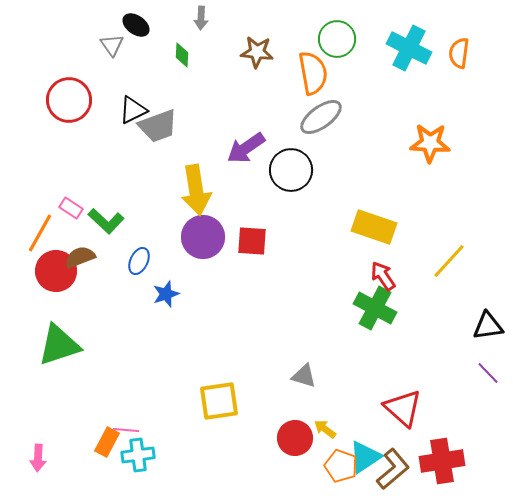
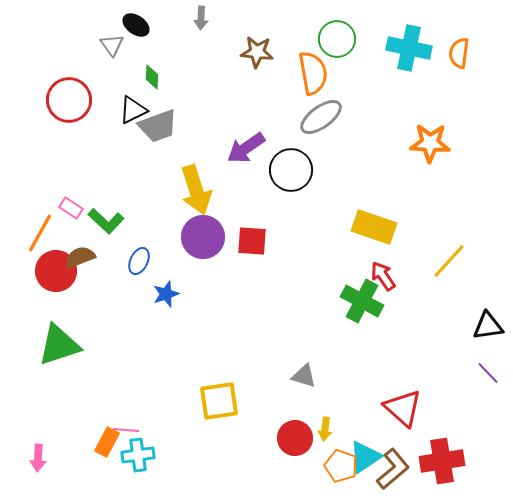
cyan cross at (409, 48): rotated 15 degrees counterclockwise
green diamond at (182, 55): moved 30 px left, 22 px down
yellow arrow at (196, 190): rotated 9 degrees counterclockwise
green cross at (375, 308): moved 13 px left, 7 px up
yellow arrow at (325, 429): rotated 120 degrees counterclockwise
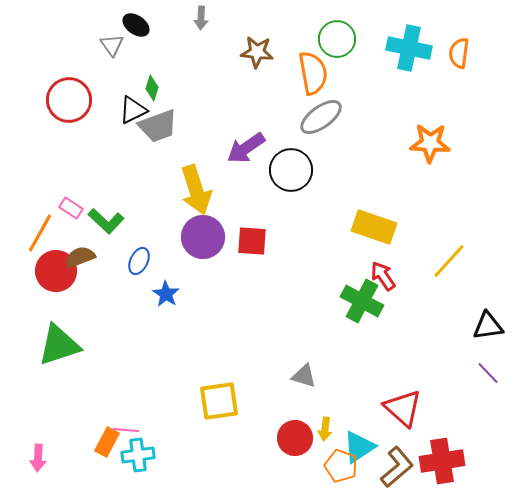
green diamond at (152, 77): moved 11 px down; rotated 15 degrees clockwise
blue star at (166, 294): rotated 20 degrees counterclockwise
cyan triangle at (365, 457): moved 6 px left, 10 px up
brown L-shape at (393, 469): moved 4 px right, 2 px up
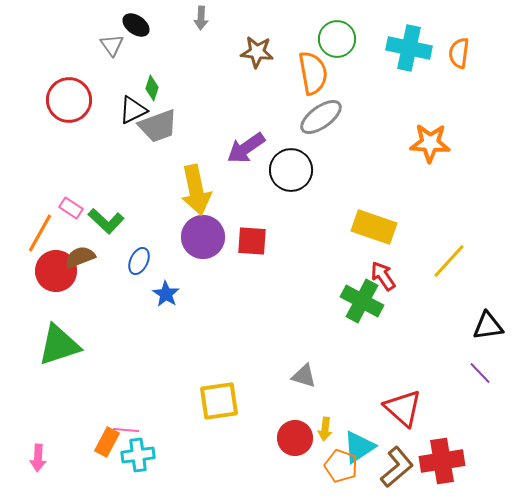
yellow arrow at (196, 190): rotated 6 degrees clockwise
purple line at (488, 373): moved 8 px left
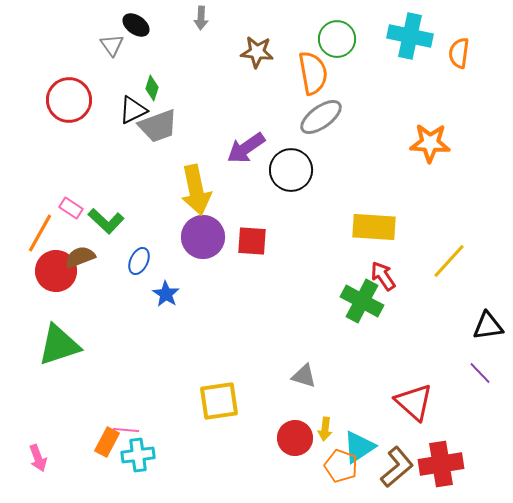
cyan cross at (409, 48): moved 1 px right, 12 px up
yellow rectangle at (374, 227): rotated 15 degrees counterclockwise
red triangle at (403, 408): moved 11 px right, 6 px up
pink arrow at (38, 458): rotated 24 degrees counterclockwise
red cross at (442, 461): moved 1 px left, 3 px down
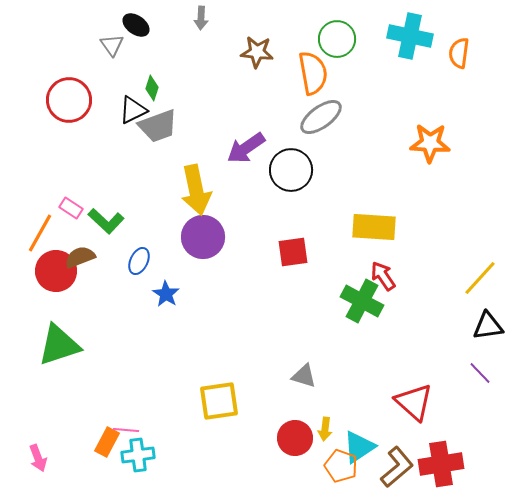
red square at (252, 241): moved 41 px right, 11 px down; rotated 12 degrees counterclockwise
yellow line at (449, 261): moved 31 px right, 17 px down
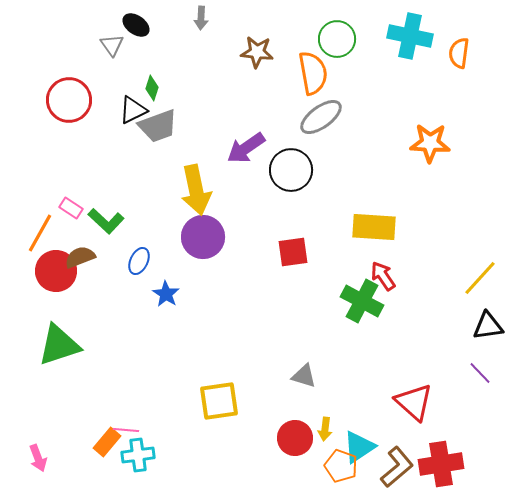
orange rectangle at (107, 442): rotated 12 degrees clockwise
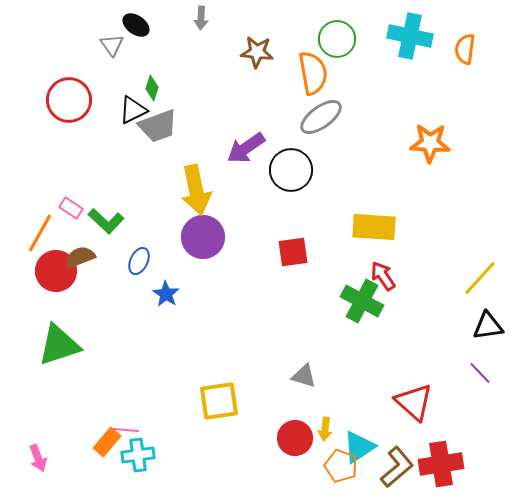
orange semicircle at (459, 53): moved 6 px right, 4 px up
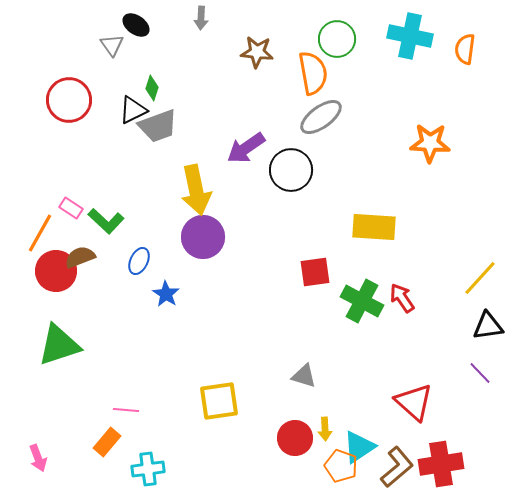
red square at (293, 252): moved 22 px right, 20 px down
red arrow at (383, 276): moved 19 px right, 22 px down
yellow arrow at (325, 429): rotated 10 degrees counterclockwise
pink line at (126, 430): moved 20 px up
cyan cross at (138, 455): moved 10 px right, 14 px down
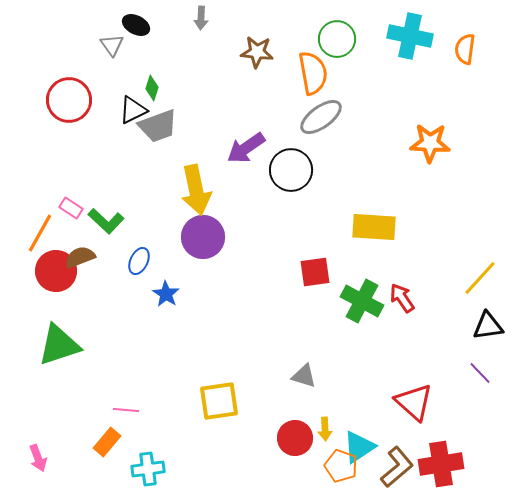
black ellipse at (136, 25): rotated 8 degrees counterclockwise
